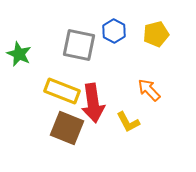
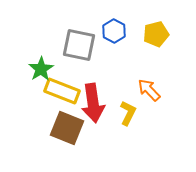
green star: moved 22 px right, 15 px down; rotated 15 degrees clockwise
yellow L-shape: moved 9 px up; rotated 125 degrees counterclockwise
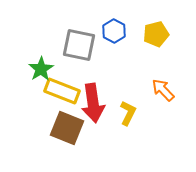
orange arrow: moved 14 px right
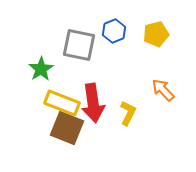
blue hexagon: rotated 10 degrees clockwise
yellow rectangle: moved 12 px down
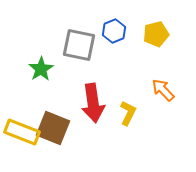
yellow rectangle: moved 40 px left, 29 px down
brown square: moved 14 px left
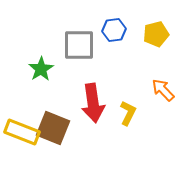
blue hexagon: moved 1 px up; rotated 15 degrees clockwise
gray square: rotated 12 degrees counterclockwise
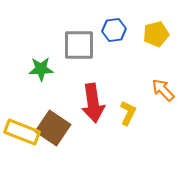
green star: rotated 30 degrees clockwise
brown square: rotated 12 degrees clockwise
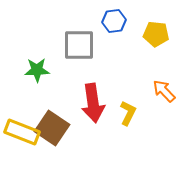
blue hexagon: moved 9 px up
yellow pentagon: rotated 20 degrees clockwise
green star: moved 4 px left, 1 px down
orange arrow: moved 1 px right, 1 px down
brown square: moved 1 px left
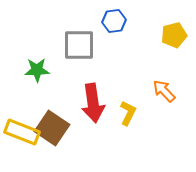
yellow pentagon: moved 18 px right, 1 px down; rotated 20 degrees counterclockwise
